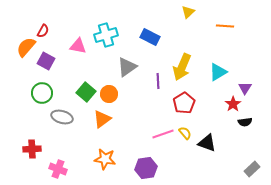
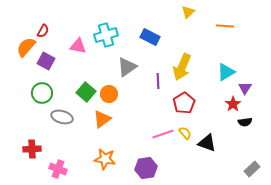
cyan triangle: moved 8 px right
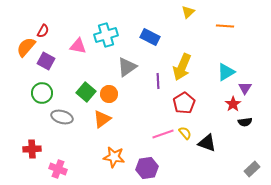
orange star: moved 9 px right, 2 px up
purple hexagon: moved 1 px right
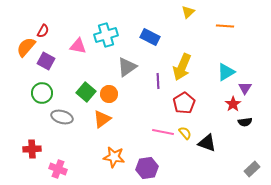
pink line: moved 2 px up; rotated 30 degrees clockwise
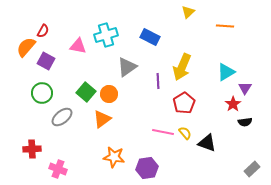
gray ellipse: rotated 55 degrees counterclockwise
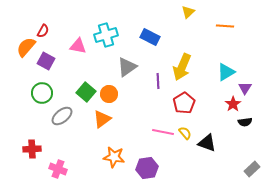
gray ellipse: moved 1 px up
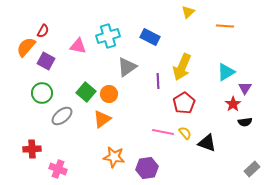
cyan cross: moved 2 px right, 1 px down
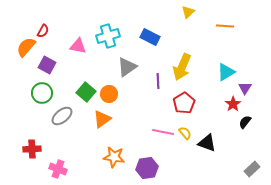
purple square: moved 1 px right, 4 px down
black semicircle: rotated 136 degrees clockwise
